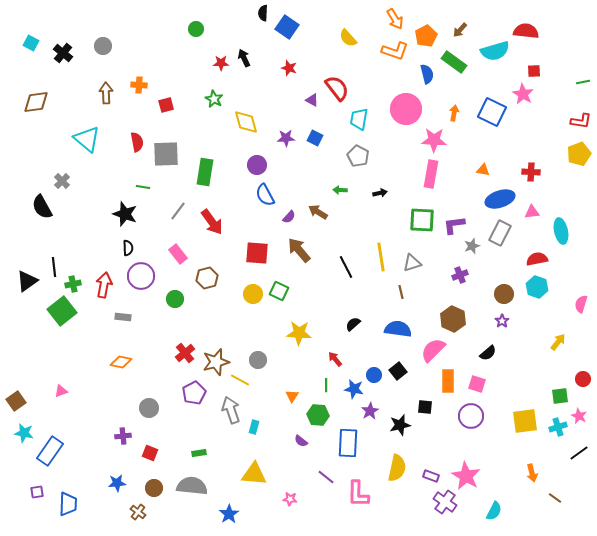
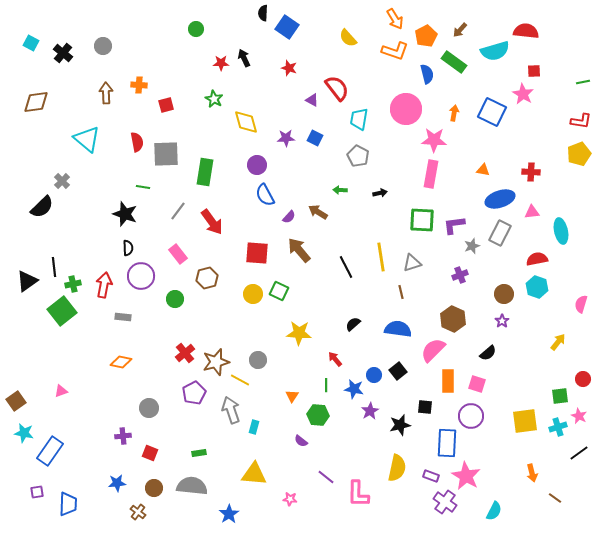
black semicircle at (42, 207): rotated 105 degrees counterclockwise
blue rectangle at (348, 443): moved 99 px right
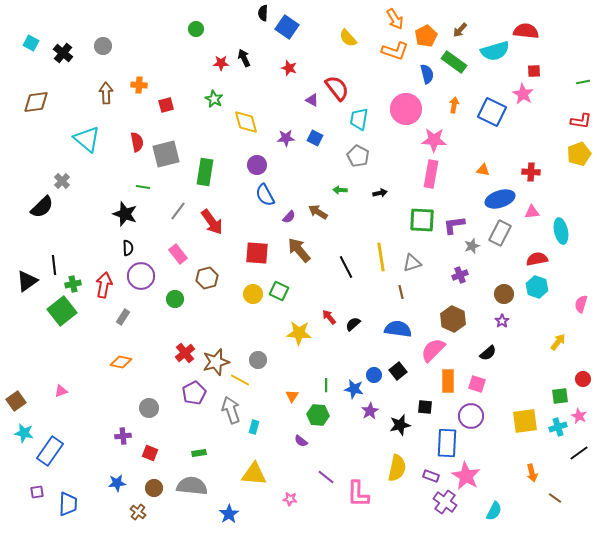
orange arrow at (454, 113): moved 8 px up
gray square at (166, 154): rotated 12 degrees counterclockwise
black line at (54, 267): moved 2 px up
gray rectangle at (123, 317): rotated 63 degrees counterclockwise
red arrow at (335, 359): moved 6 px left, 42 px up
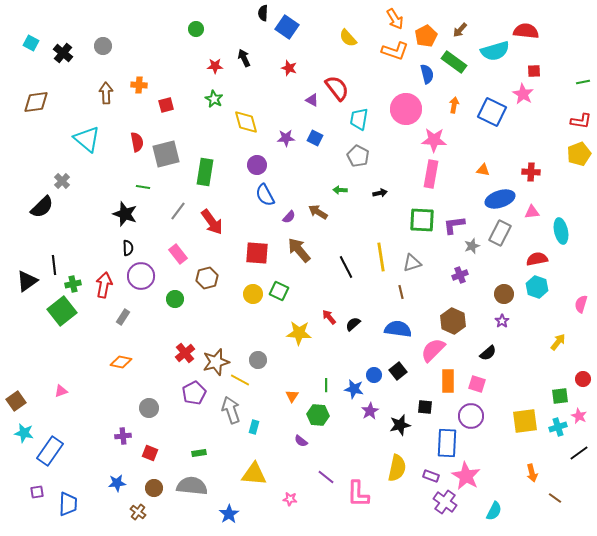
red star at (221, 63): moved 6 px left, 3 px down
brown hexagon at (453, 319): moved 2 px down
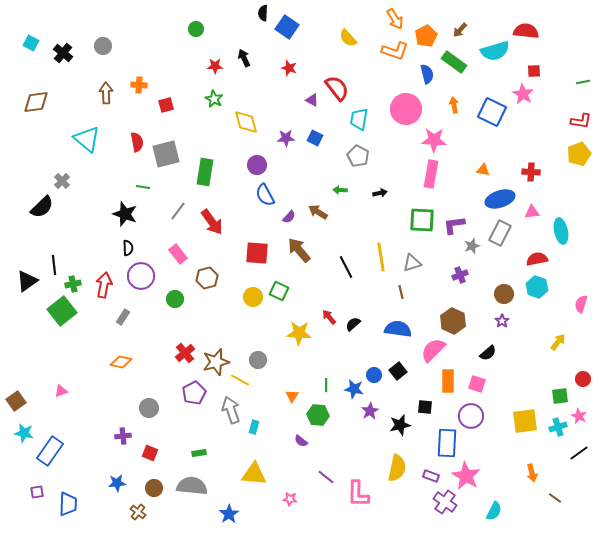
orange arrow at (454, 105): rotated 21 degrees counterclockwise
yellow circle at (253, 294): moved 3 px down
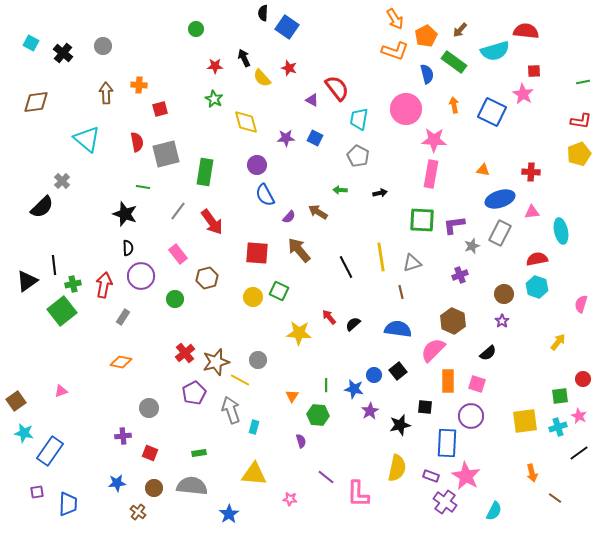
yellow semicircle at (348, 38): moved 86 px left, 40 px down
red square at (166, 105): moved 6 px left, 4 px down
purple semicircle at (301, 441): rotated 144 degrees counterclockwise
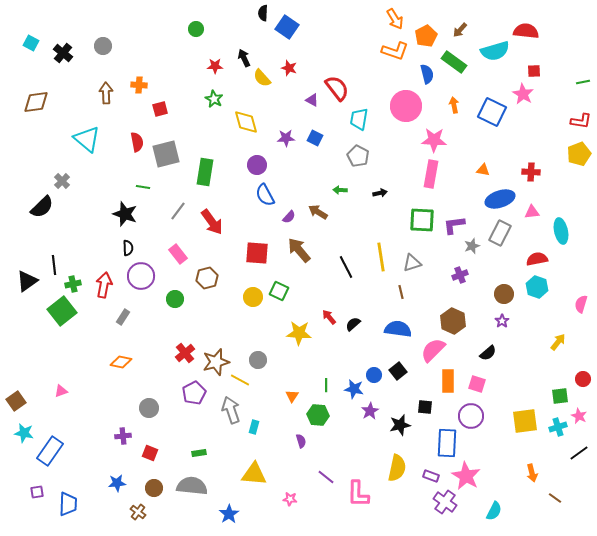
pink circle at (406, 109): moved 3 px up
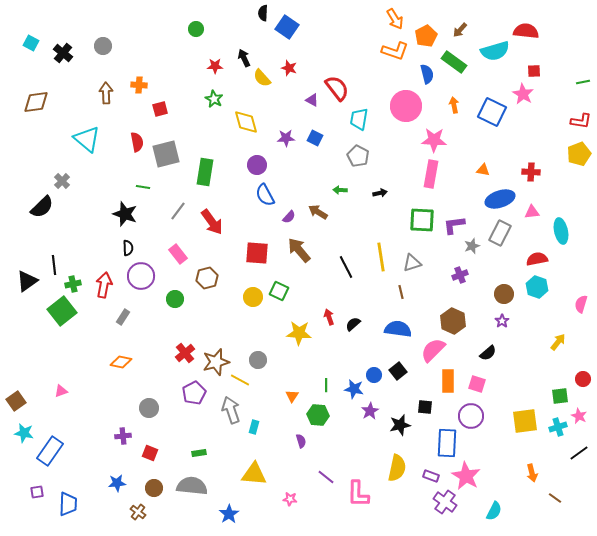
red arrow at (329, 317): rotated 21 degrees clockwise
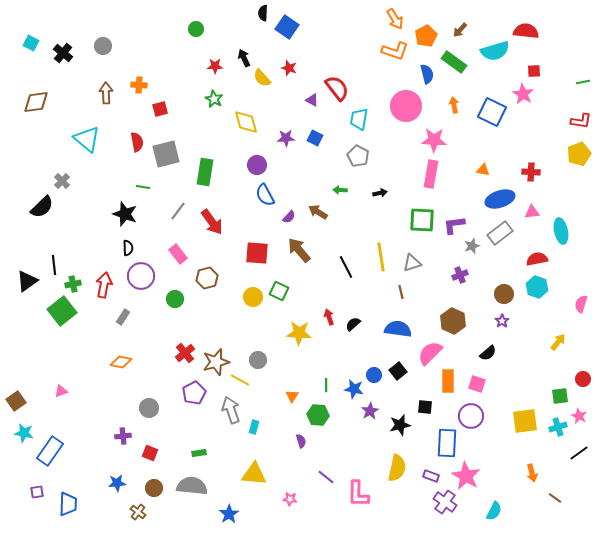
gray rectangle at (500, 233): rotated 25 degrees clockwise
pink semicircle at (433, 350): moved 3 px left, 3 px down
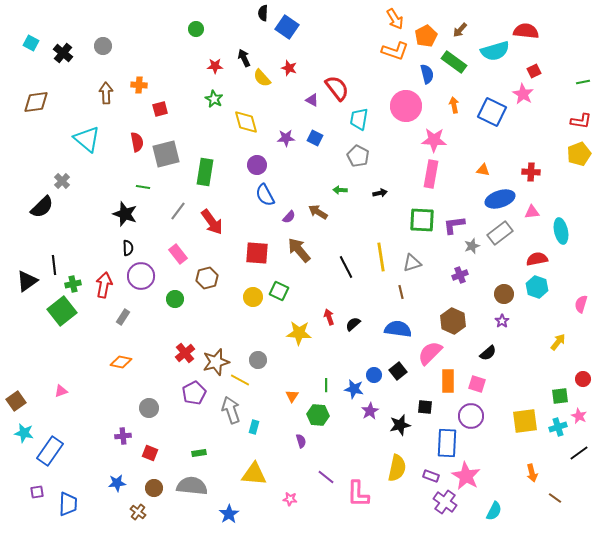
red square at (534, 71): rotated 24 degrees counterclockwise
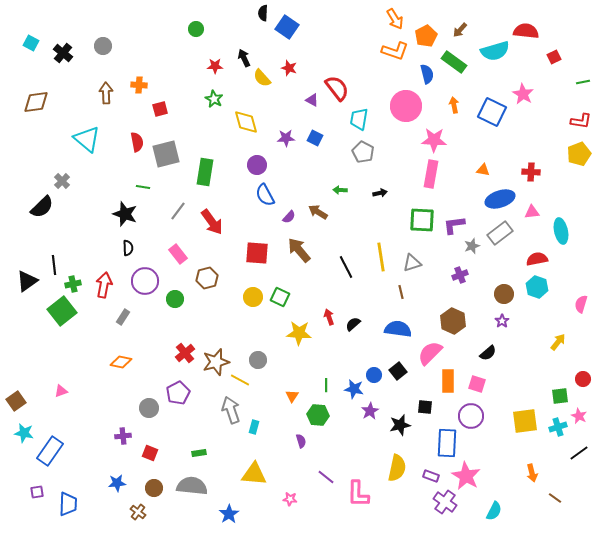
red square at (534, 71): moved 20 px right, 14 px up
gray pentagon at (358, 156): moved 5 px right, 4 px up
purple circle at (141, 276): moved 4 px right, 5 px down
green square at (279, 291): moved 1 px right, 6 px down
purple pentagon at (194, 393): moved 16 px left
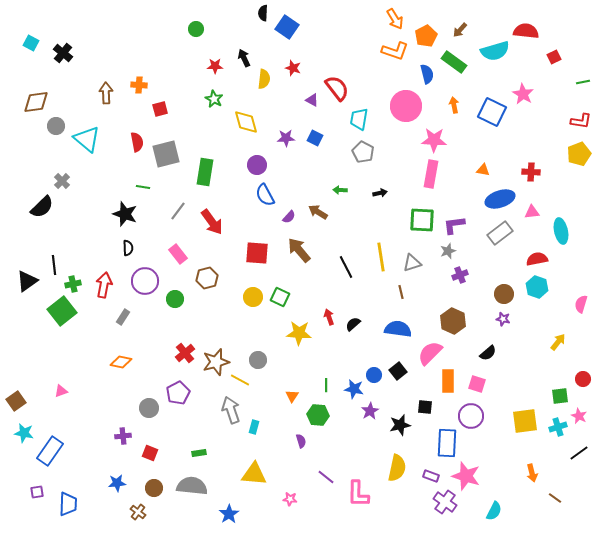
gray circle at (103, 46): moved 47 px left, 80 px down
red star at (289, 68): moved 4 px right
yellow semicircle at (262, 78): moved 2 px right, 1 px down; rotated 132 degrees counterclockwise
gray star at (472, 246): moved 24 px left, 5 px down
purple star at (502, 321): moved 1 px right, 2 px up; rotated 24 degrees counterclockwise
pink star at (466, 476): rotated 12 degrees counterclockwise
